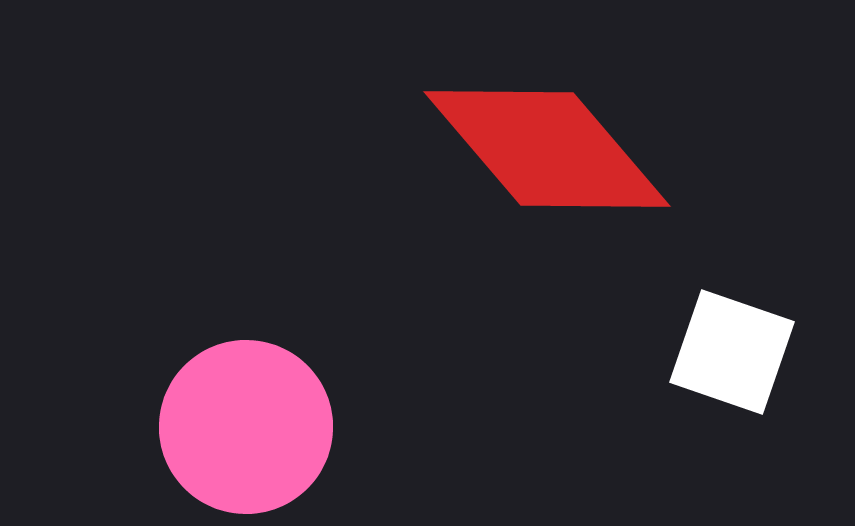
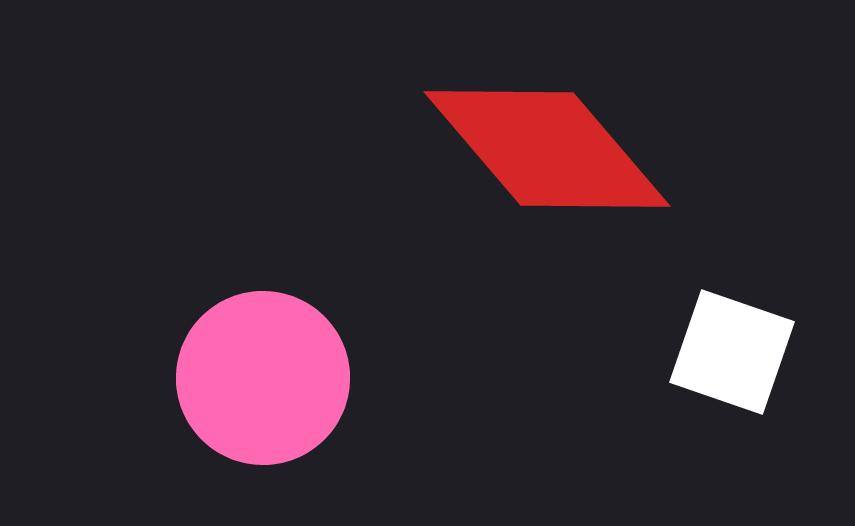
pink circle: moved 17 px right, 49 px up
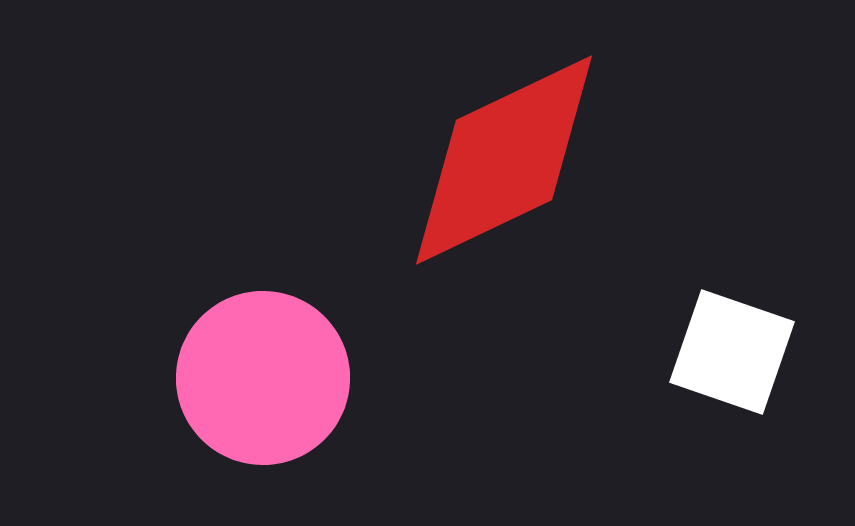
red diamond: moved 43 px left, 11 px down; rotated 75 degrees counterclockwise
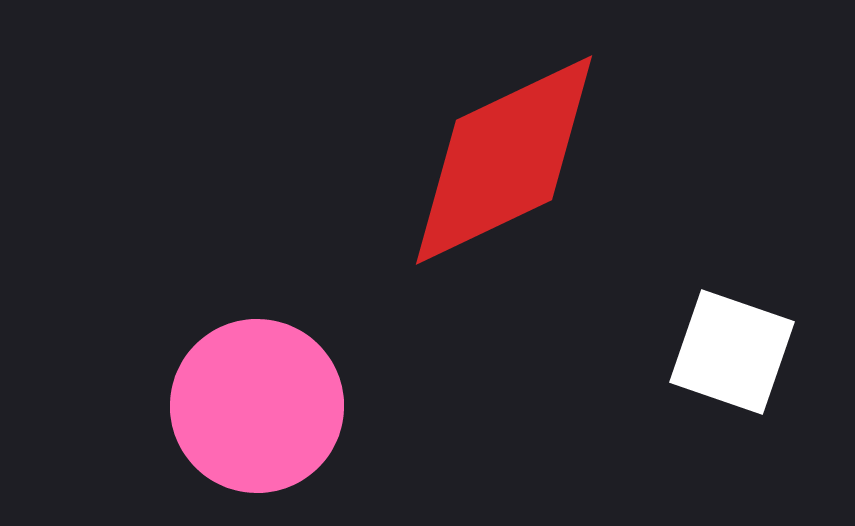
pink circle: moved 6 px left, 28 px down
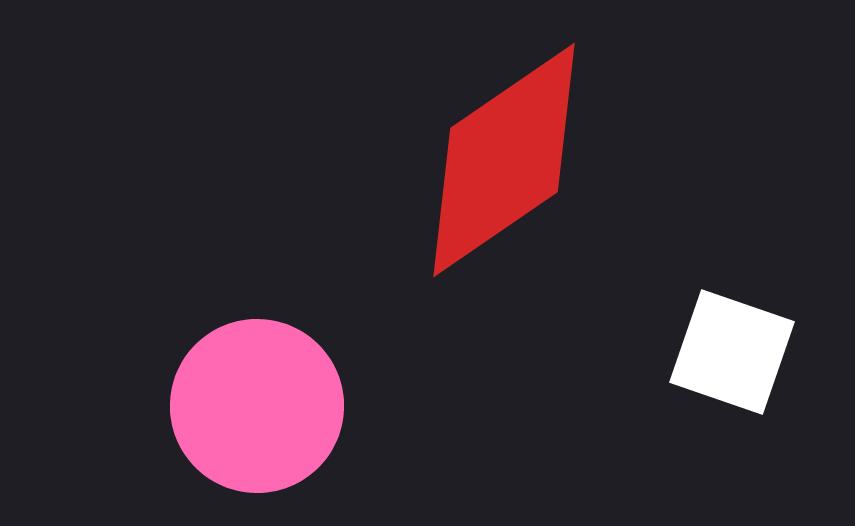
red diamond: rotated 9 degrees counterclockwise
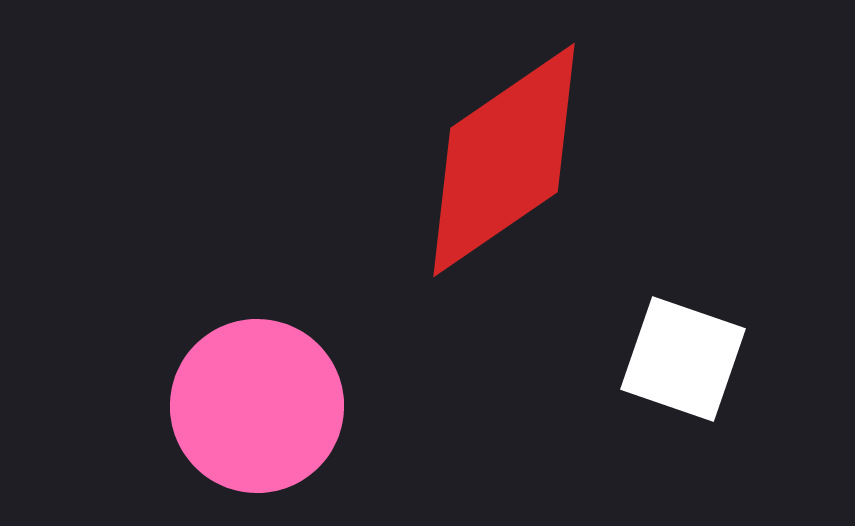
white square: moved 49 px left, 7 px down
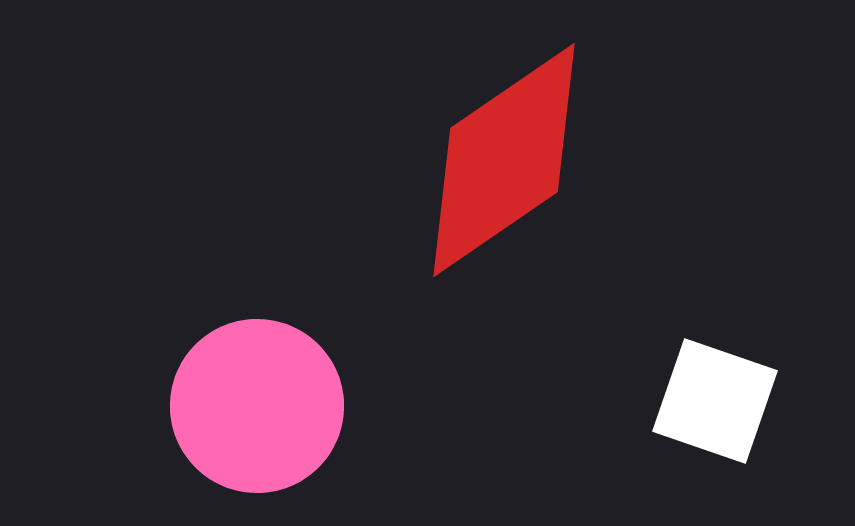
white square: moved 32 px right, 42 px down
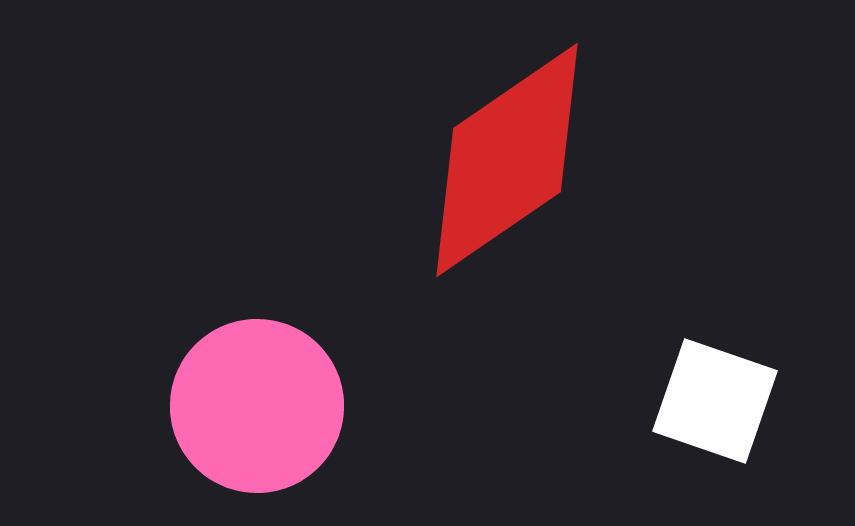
red diamond: moved 3 px right
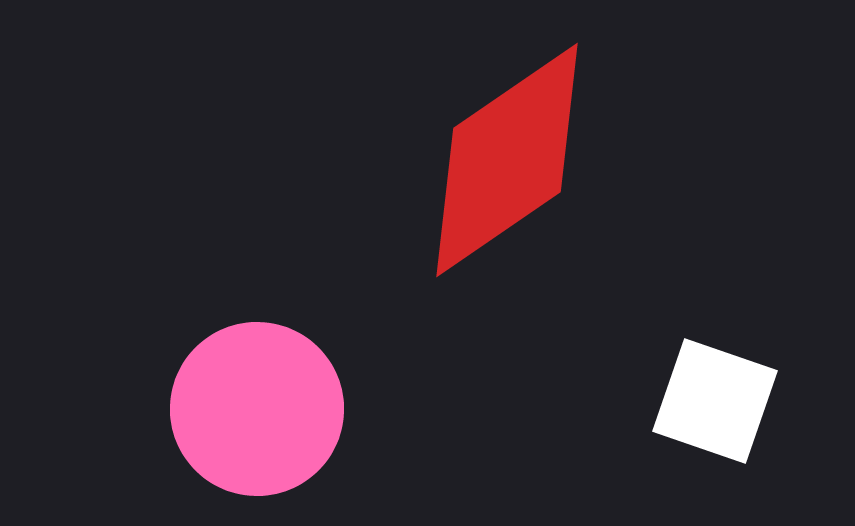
pink circle: moved 3 px down
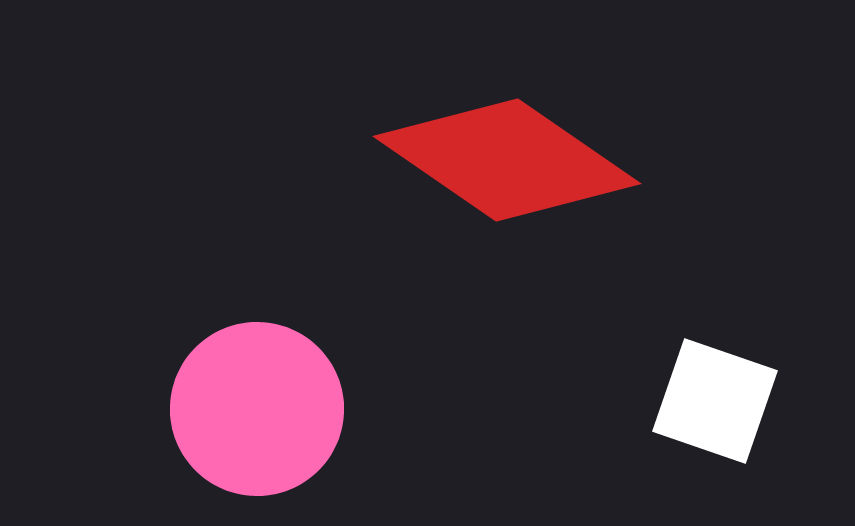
red diamond: rotated 69 degrees clockwise
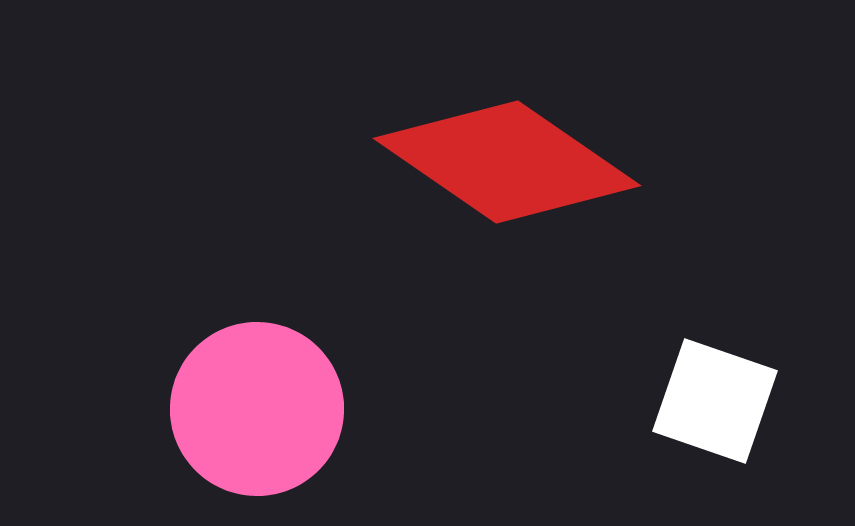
red diamond: moved 2 px down
